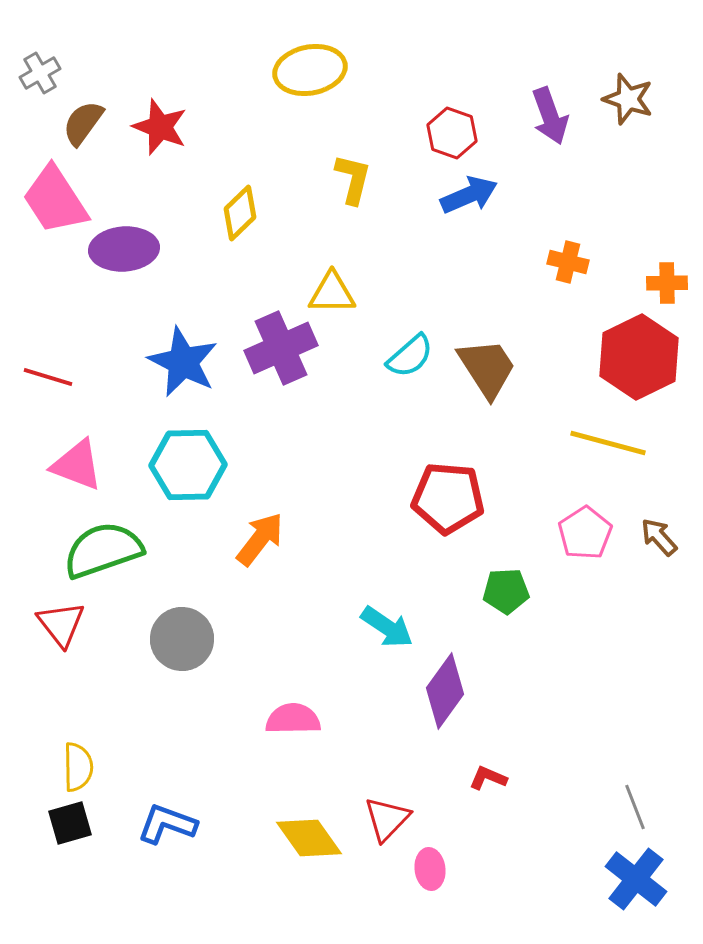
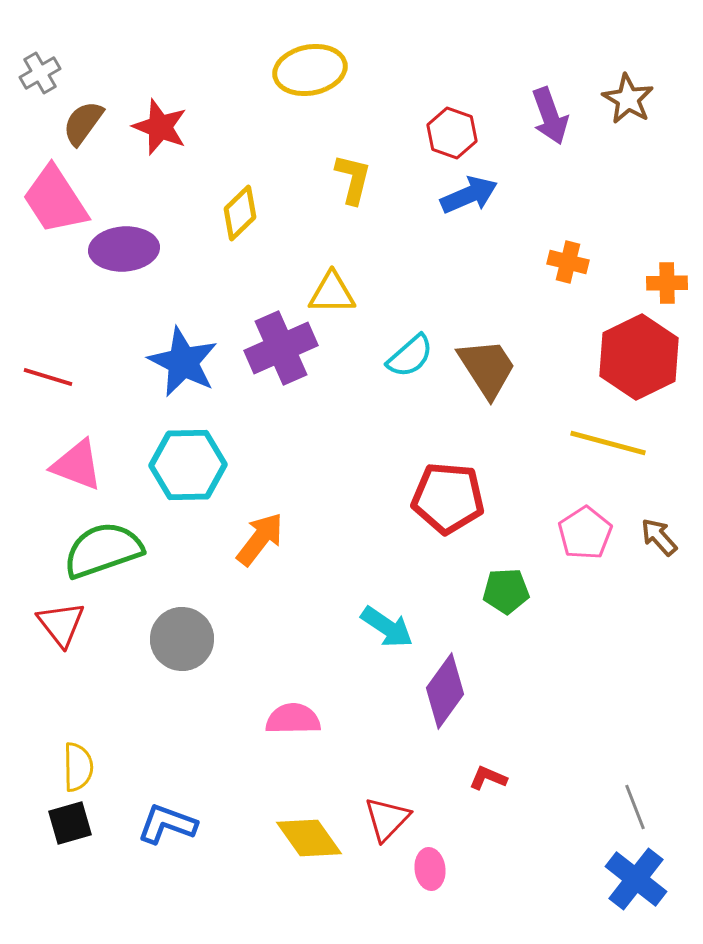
brown star at (628, 99): rotated 12 degrees clockwise
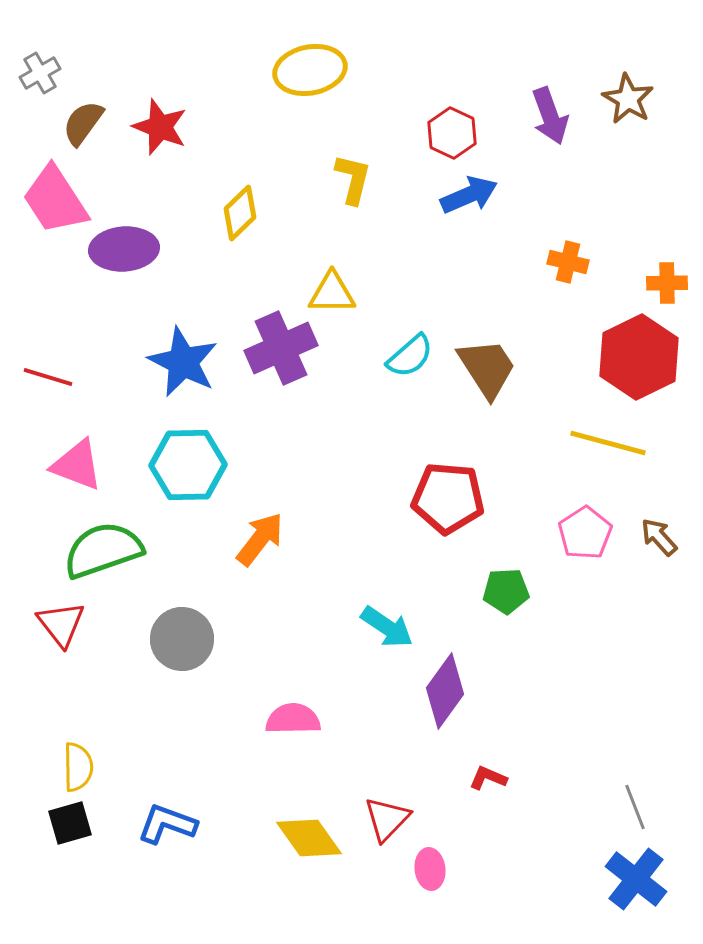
red hexagon at (452, 133): rotated 6 degrees clockwise
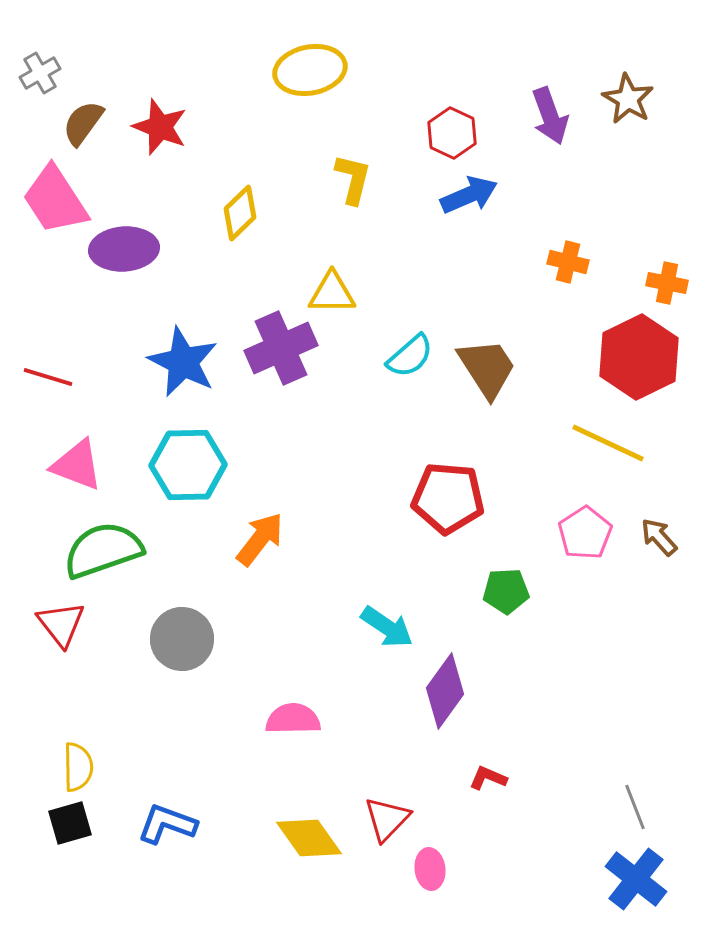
orange cross at (667, 283): rotated 12 degrees clockwise
yellow line at (608, 443): rotated 10 degrees clockwise
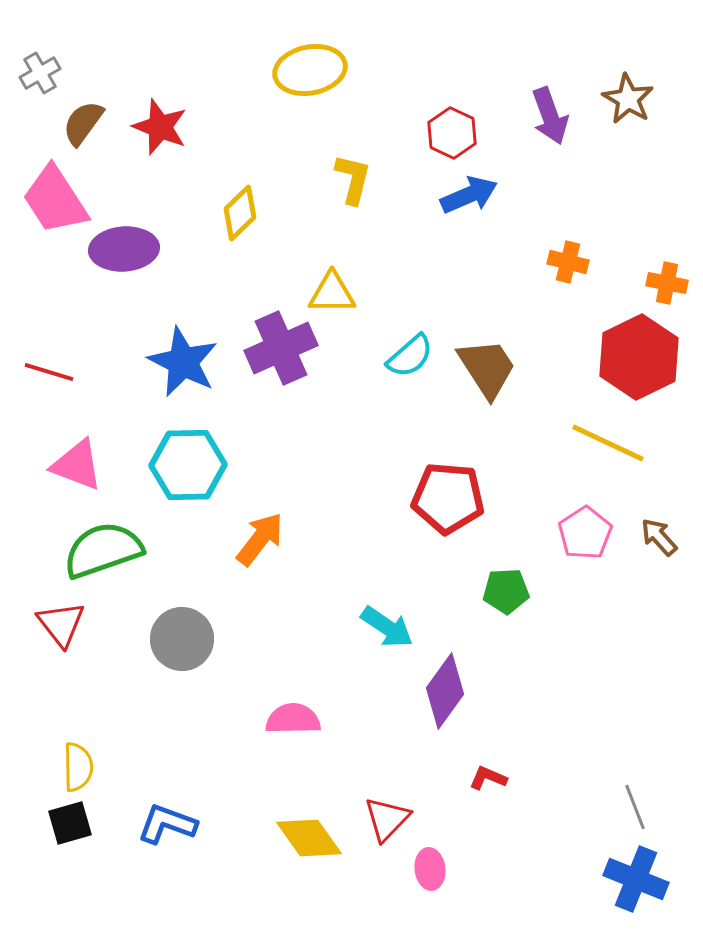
red line at (48, 377): moved 1 px right, 5 px up
blue cross at (636, 879): rotated 16 degrees counterclockwise
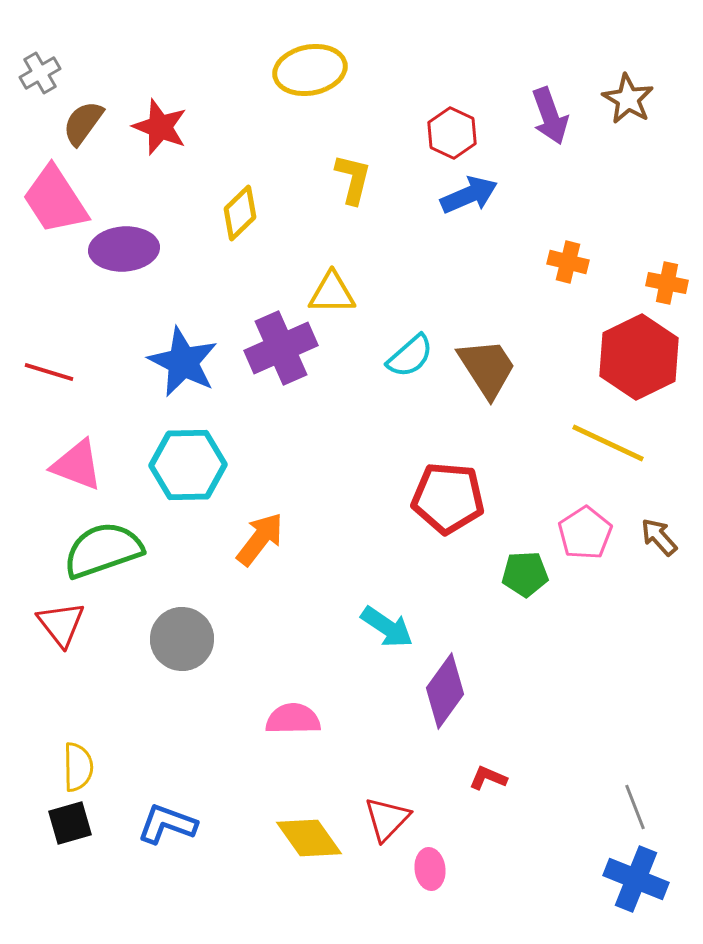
green pentagon at (506, 591): moved 19 px right, 17 px up
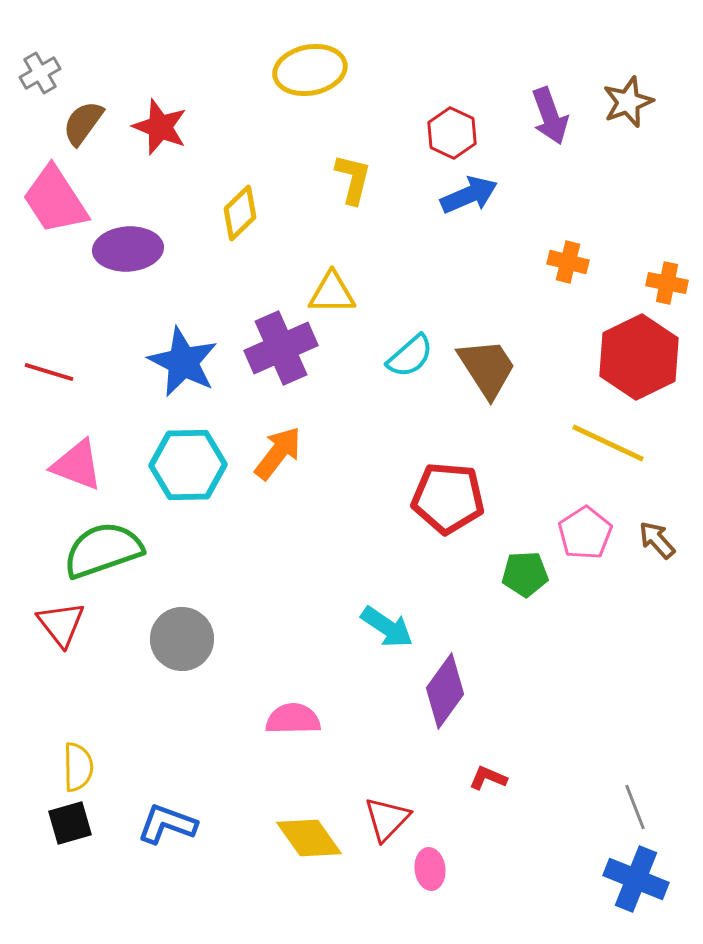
brown star at (628, 99): moved 3 px down; rotated 21 degrees clockwise
purple ellipse at (124, 249): moved 4 px right
brown arrow at (659, 537): moved 2 px left, 3 px down
orange arrow at (260, 539): moved 18 px right, 86 px up
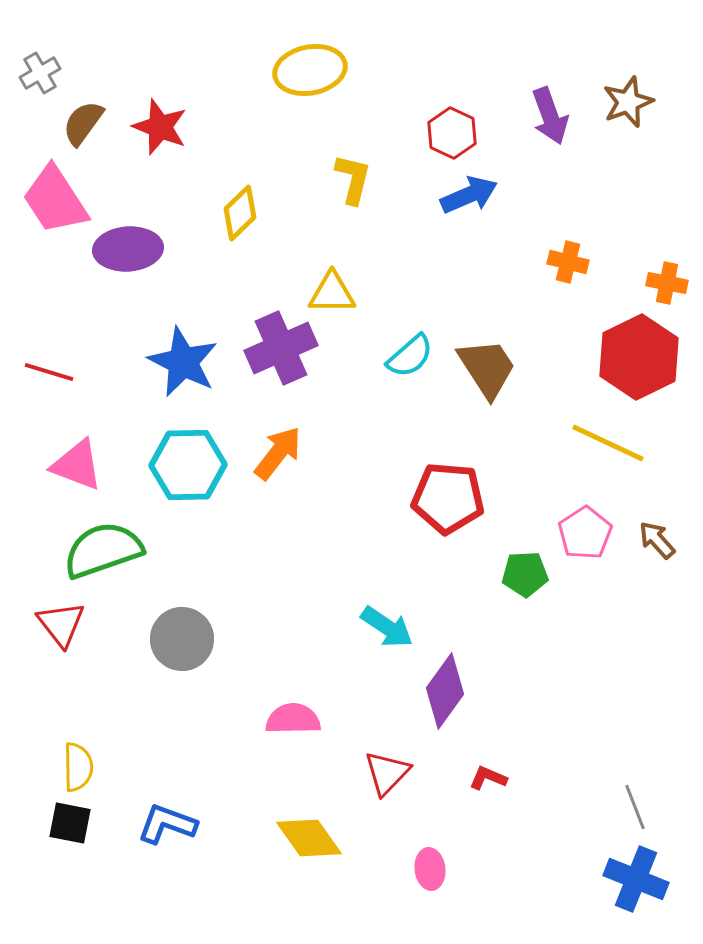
red triangle at (387, 819): moved 46 px up
black square at (70, 823): rotated 27 degrees clockwise
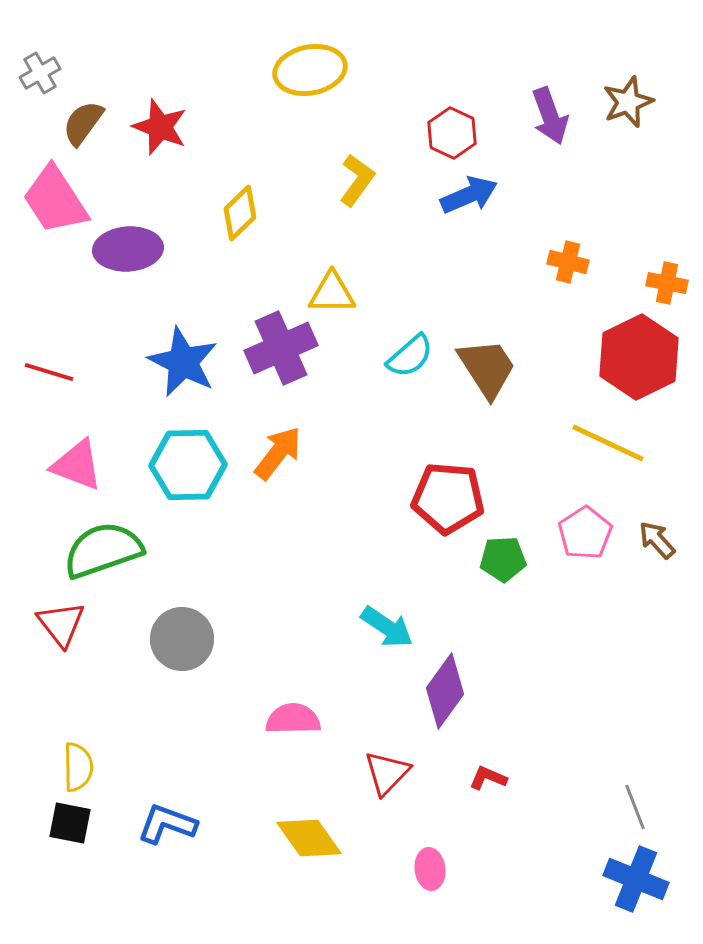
yellow L-shape at (353, 179): moved 4 px right, 1 px down; rotated 22 degrees clockwise
green pentagon at (525, 574): moved 22 px left, 15 px up
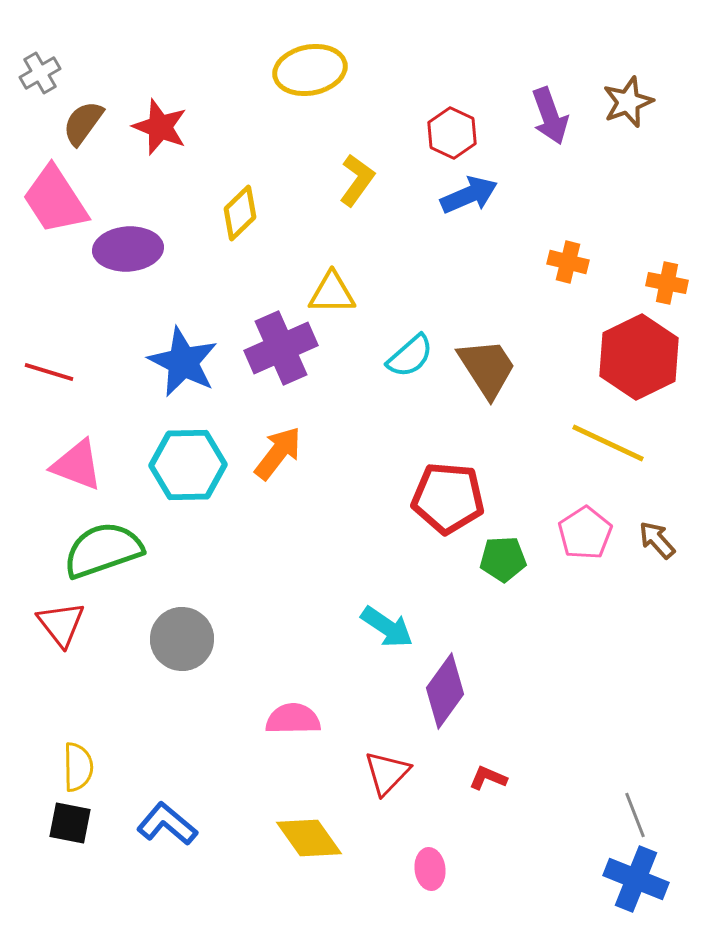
gray line at (635, 807): moved 8 px down
blue L-shape at (167, 824): rotated 20 degrees clockwise
